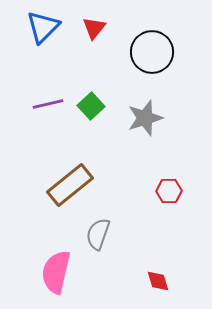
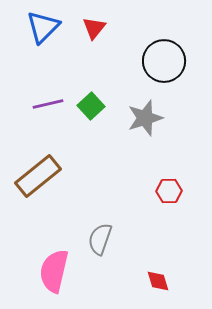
black circle: moved 12 px right, 9 px down
brown rectangle: moved 32 px left, 9 px up
gray semicircle: moved 2 px right, 5 px down
pink semicircle: moved 2 px left, 1 px up
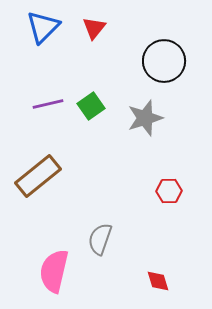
green square: rotated 8 degrees clockwise
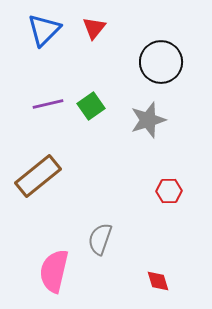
blue triangle: moved 1 px right, 3 px down
black circle: moved 3 px left, 1 px down
gray star: moved 3 px right, 2 px down
